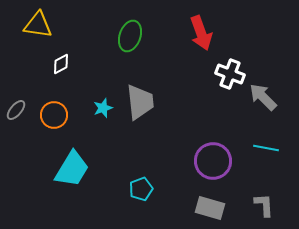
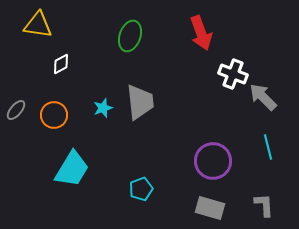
white cross: moved 3 px right
cyan line: moved 2 px right, 1 px up; rotated 65 degrees clockwise
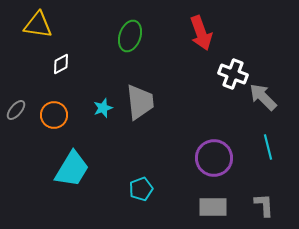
purple circle: moved 1 px right, 3 px up
gray rectangle: moved 3 px right, 1 px up; rotated 16 degrees counterclockwise
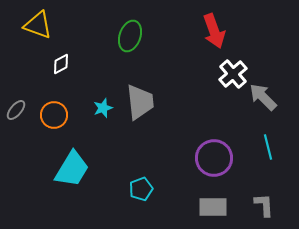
yellow triangle: rotated 12 degrees clockwise
red arrow: moved 13 px right, 2 px up
white cross: rotated 28 degrees clockwise
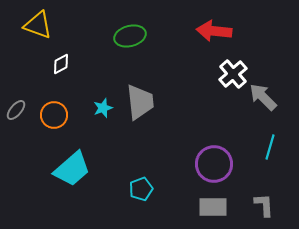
red arrow: rotated 116 degrees clockwise
green ellipse: rotated 56 degrees clockwise
cyan line: moved 2 px right; rotated 30 degrees clockwise
purple circle: moved 6 px down
cyan trapezoid: rotated 18 degrees clockwise
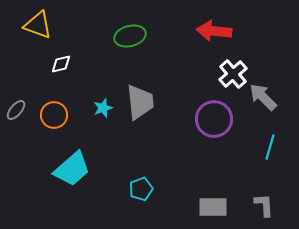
white diamond: rotated 15 degrees clockwise
purple circle: moved 45 px up
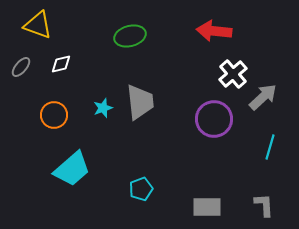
gray arrow: rotated 92 degrees clockwise
gray ellipse: moved 5 px right, 43 px up
gray rectangle: moved 6 px left
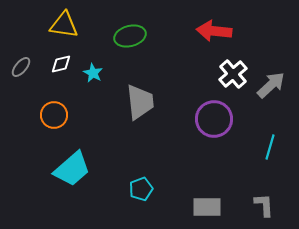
yellow triangle: moved 26 px right; rotated 12 degrees counterclockwise
gray arrow: moved 8 px right, 12 px up
cyan star: moved 10 px left, 35 px up; rotated 24 degrees counterclockwise
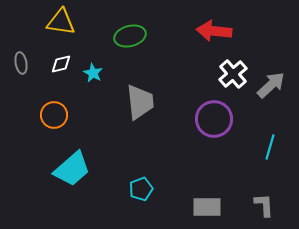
yellow triangle: moved 3 px left, 3 px up
gray ellipse: moved 4 px up; rotated 50 degrees counterclockwise
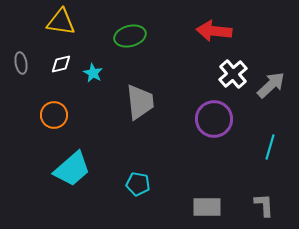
cyan pentagon: moved 3 px left, 5 px up; rotated 30 degrees clockwise
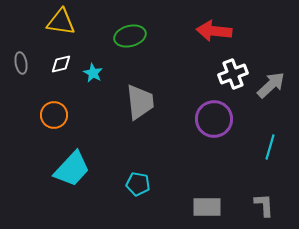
white cross: rotated 20 degrees clockwise
cyan trapezoid: rotated 6 degrees counterclockwise
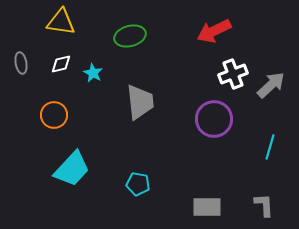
red arrow: rotated 32 degrees counterclockwise
